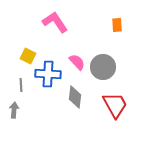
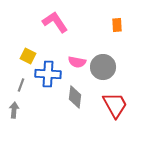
pink semicircle: rotated 144 degrees clockwise
gray line: rotated 24 degrees clockwise
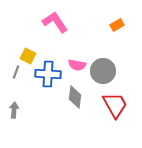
orange rectangle: rotated 64 degrees clockwise
pink semicircle: moved 3 px down
gray circle: moved 4 px down
gray line: moved 5 px left, 13 px up
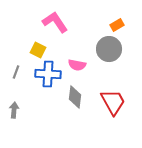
yellow square: moved 10 px right, 6 px up
gray circle: moved 6 px right, 22 px up
red trapezoid: moved 2 px left, 3 px up
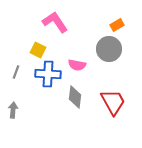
gray arrow: moved 1 px left
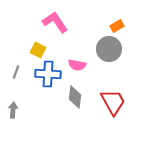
orange rectangle: moved 1 px down
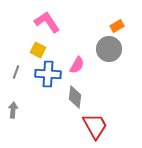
pink L-shape: moved 8 px left
pink semicircle: rotated 72 degrees counterclockwise
red trapezoid: moved 18 px left, 24 px down
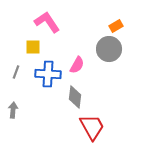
orange rectangle: moved 1 px left
yellow square: moved 5 px left, 3 px up; rotated 28 degrees counterclockwise
red trapezoid: moved 3 px left, 1 px down
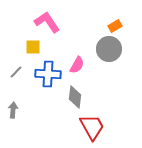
orange rectangle: moved 1 px left
gray line: rotated 24 degrees clockwise
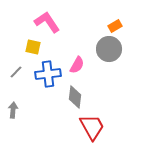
yellow square: rotated 14 degrees clockwise
blue cross: rotated 10 degrees counterclockwise
